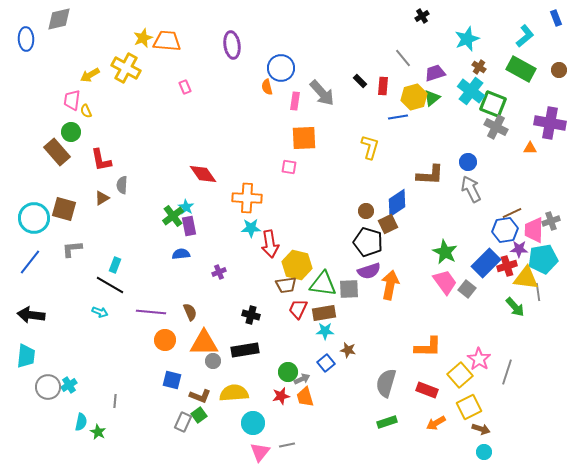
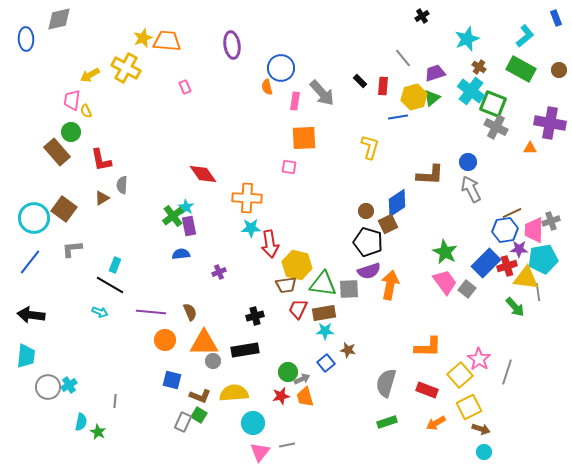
brown square at (64, 209): rotated 20 degrees clockwise
black cross at (251, 315): moved 4 px right, 1 px down; rotated 30 degrees counterclockwise
green square at (199, 415): rotated 21 degrees counterclockwise
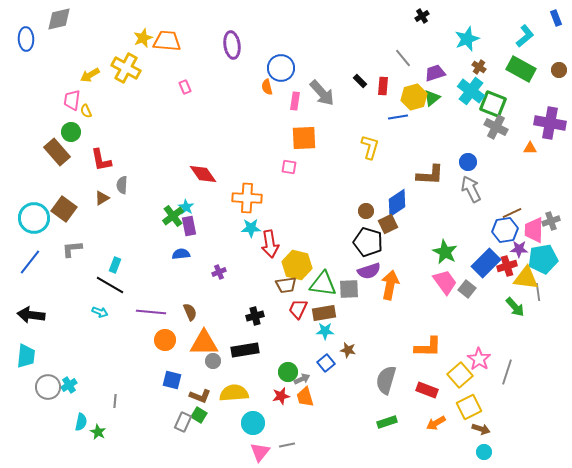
gray semicircle at (386, 383): moved 3 px up
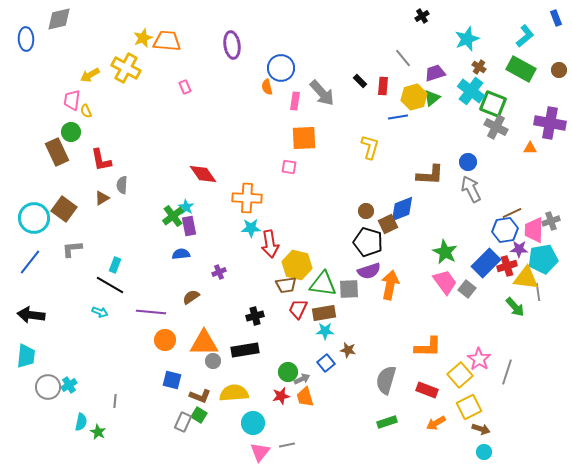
brown rectangle at (57, 152): rotated 16 degrees clockwise
blue diamond at (397, 203): moved 5 px right, 6 px down; rotated 12 degrees clockwise
brown semicircle at (190, 312): moved 1 px right, 15 px up; rotated 102 degrees counterclockwise
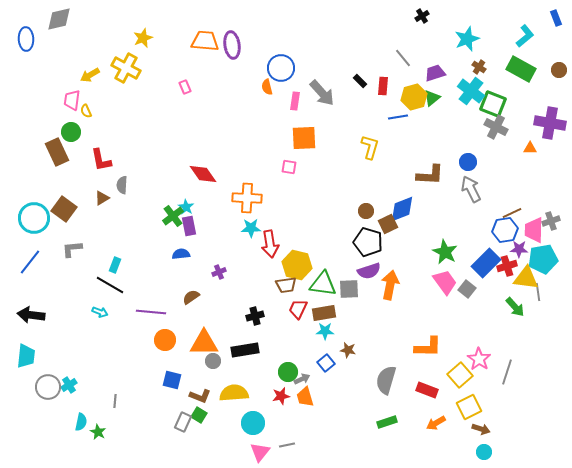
orange trapezoid at (167, 41): moved 38 px right
